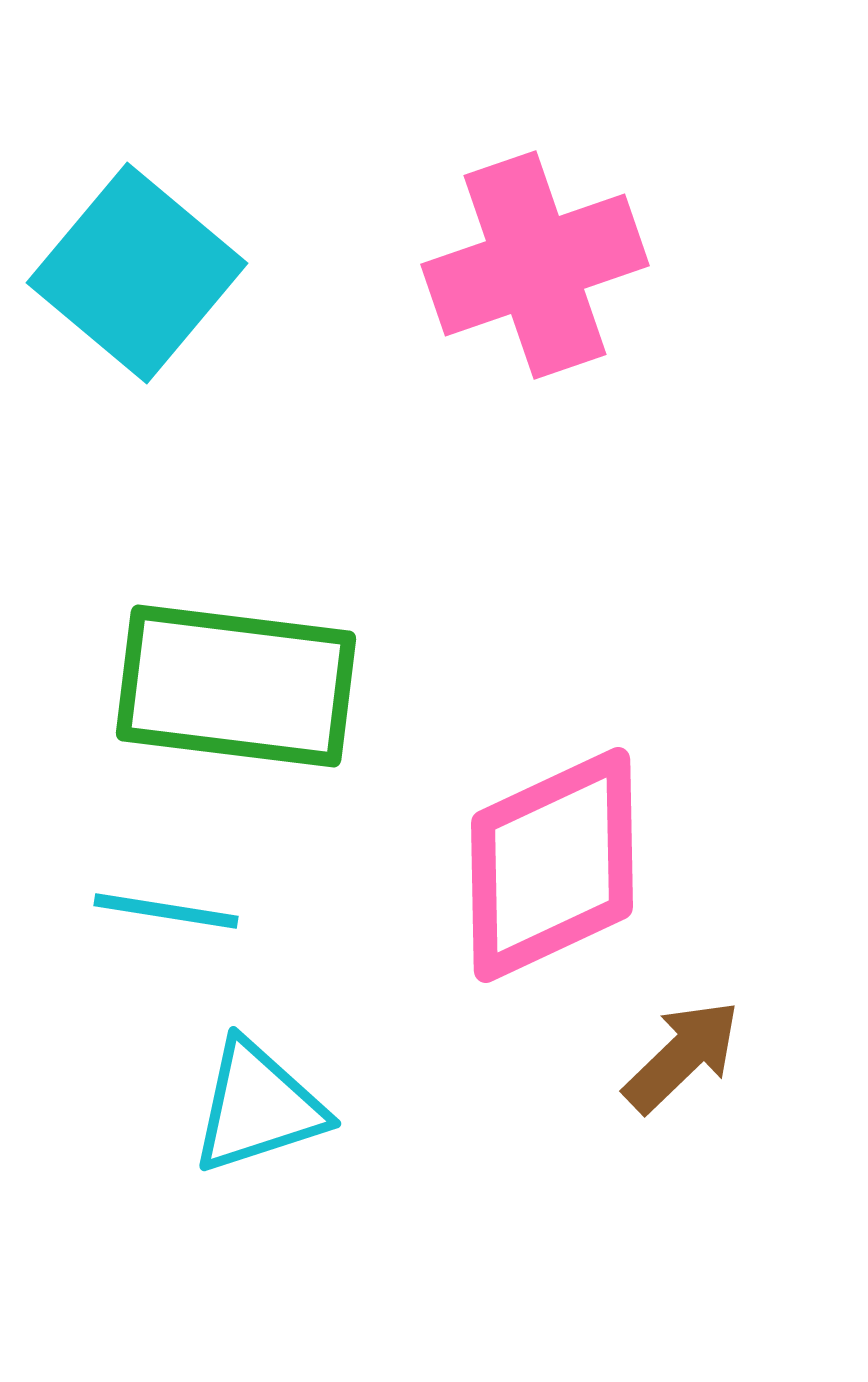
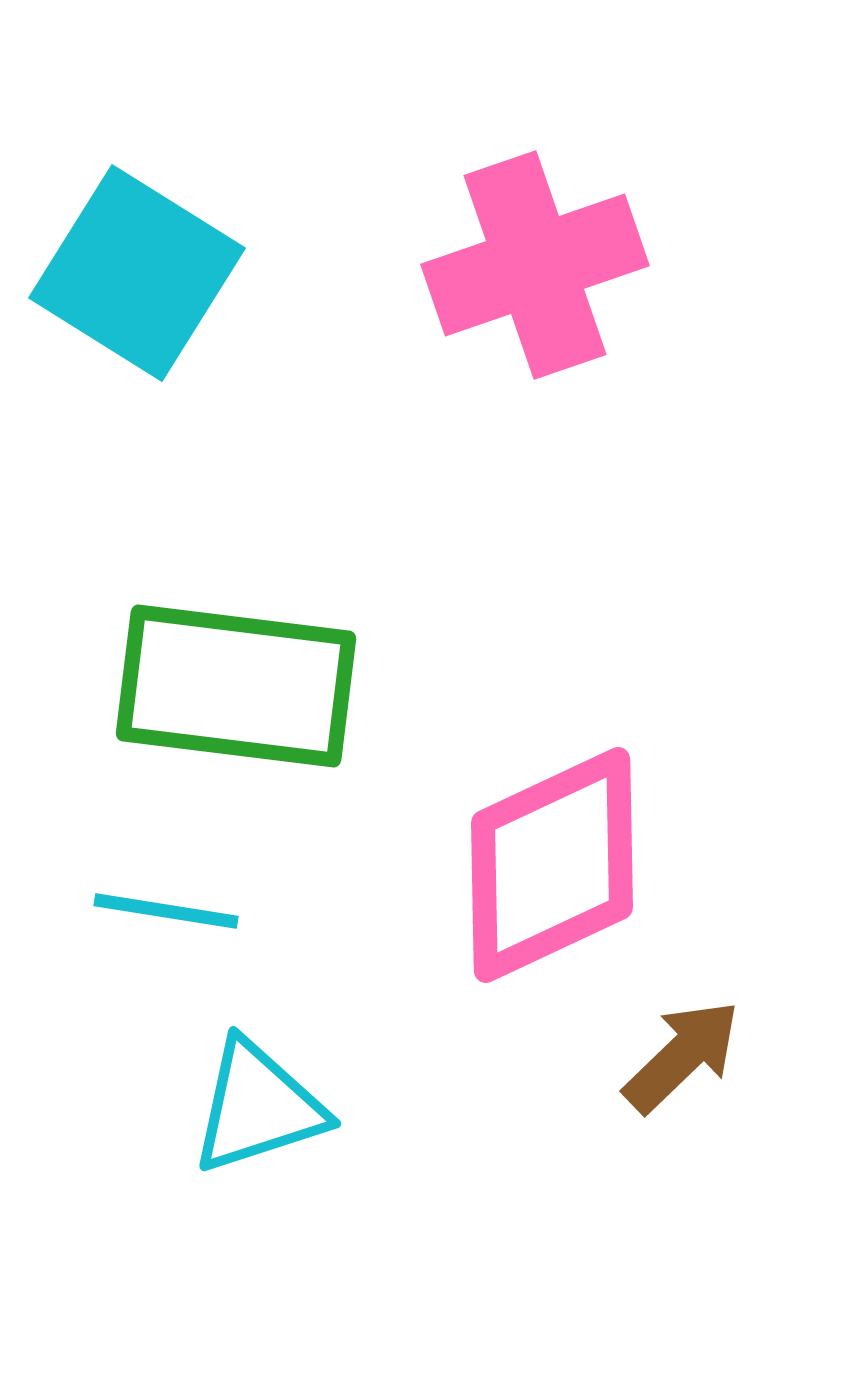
cyan square: rotated 8 degrees counterclockwise
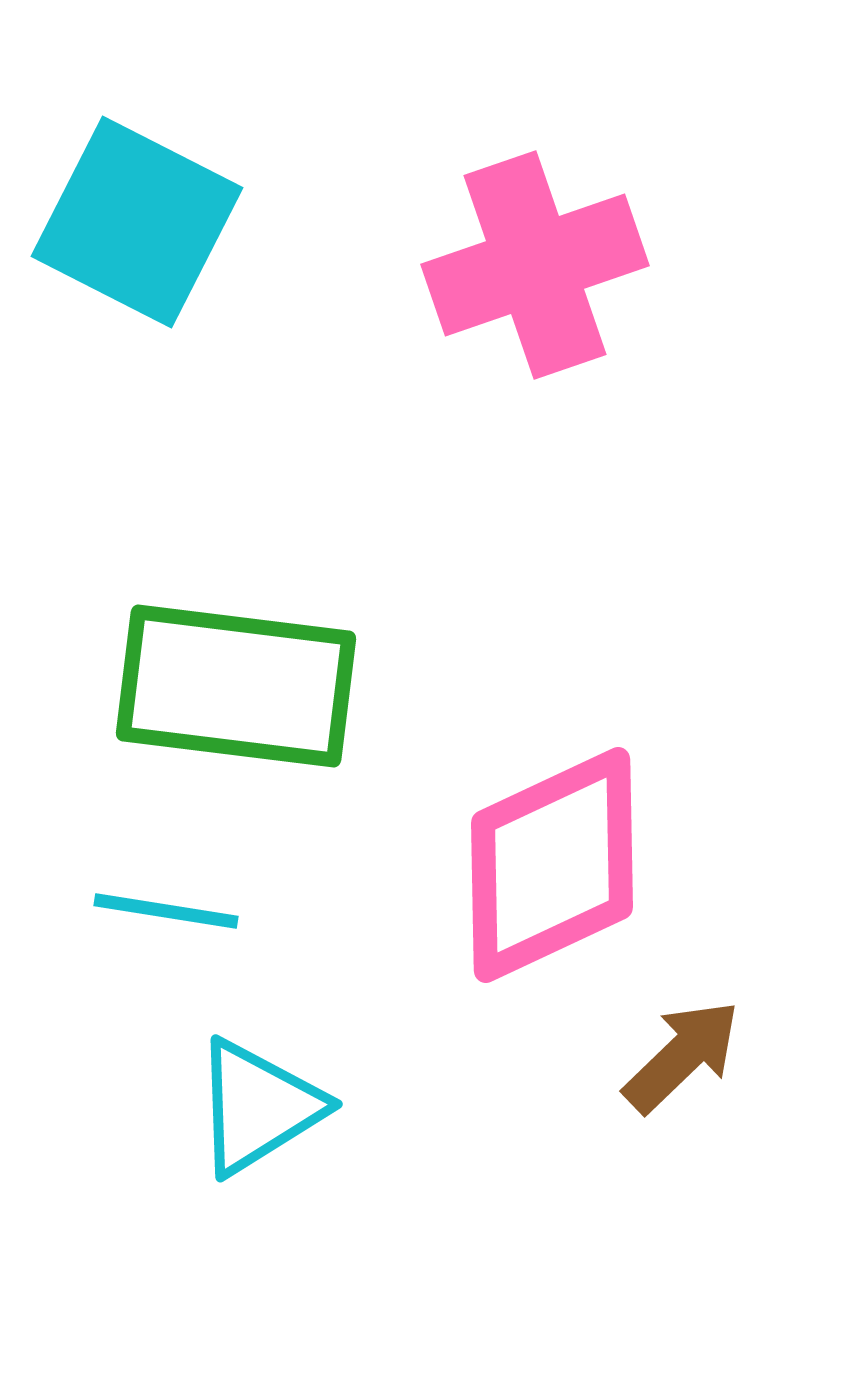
cyan square: moved 51 px up; rotated 5 degrees counterclockwise
cyan triangle: rotated 14 degrees counterclockwise
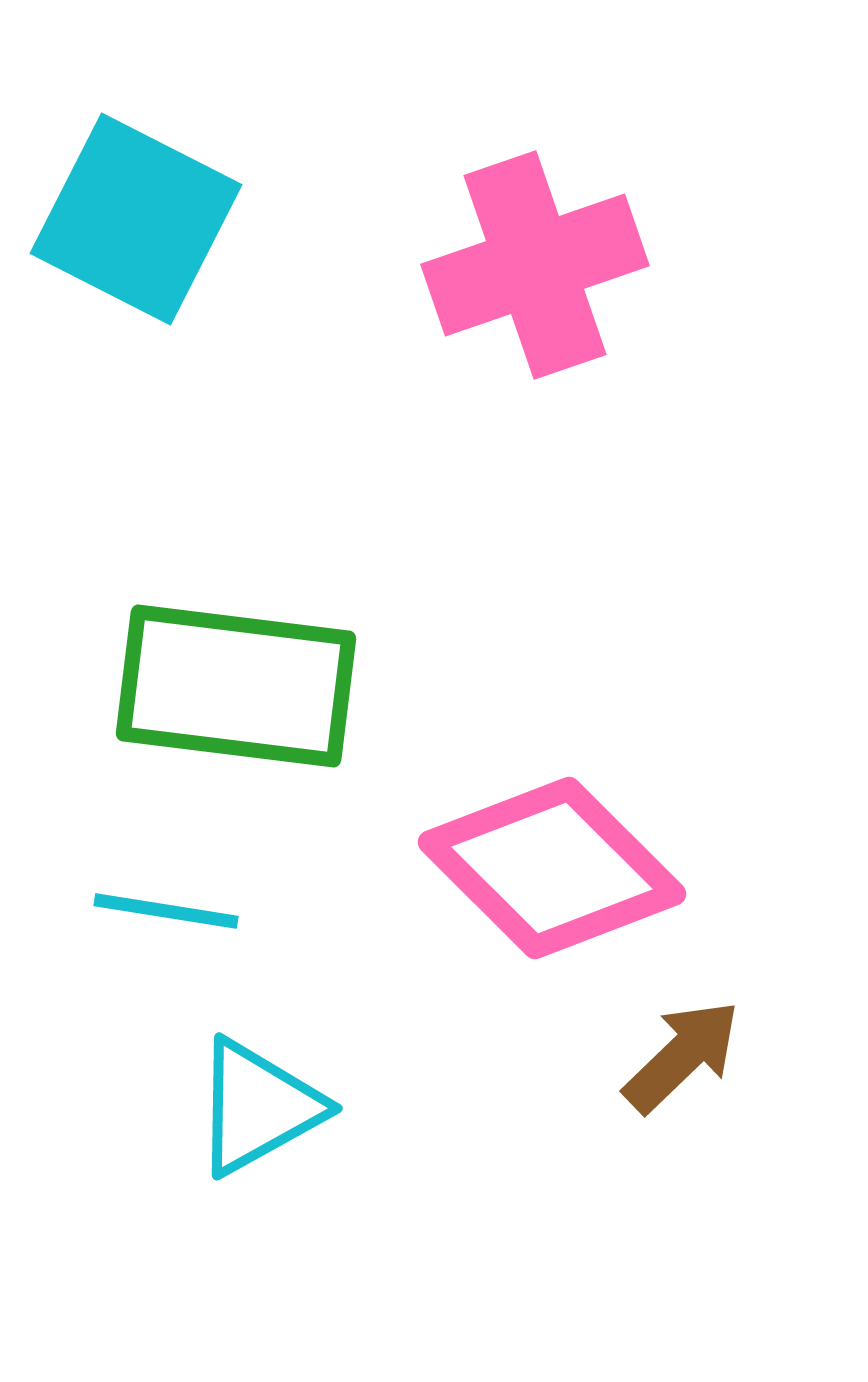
cyan square: moved 1 px left, 3 px up
pink diamond: moved 3 px down; rotated 70 degrees clockwise
cyan triangle: rotated 3 degrees clockwise
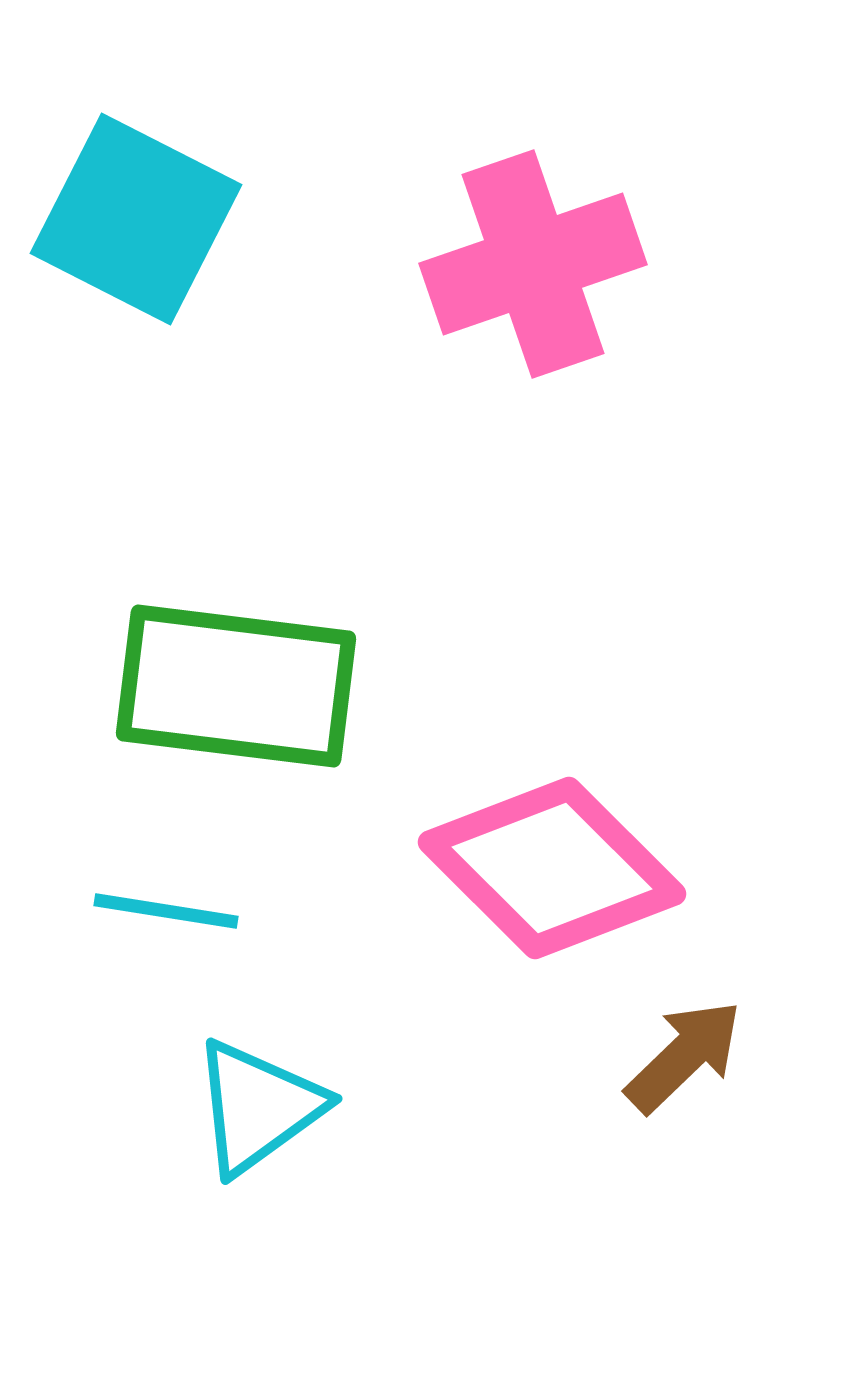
pink cross: moved 2 px left, 1 px up
brown arrow: moved 2 px right
cyan triangle: rotated 7 degrees counterclockwise
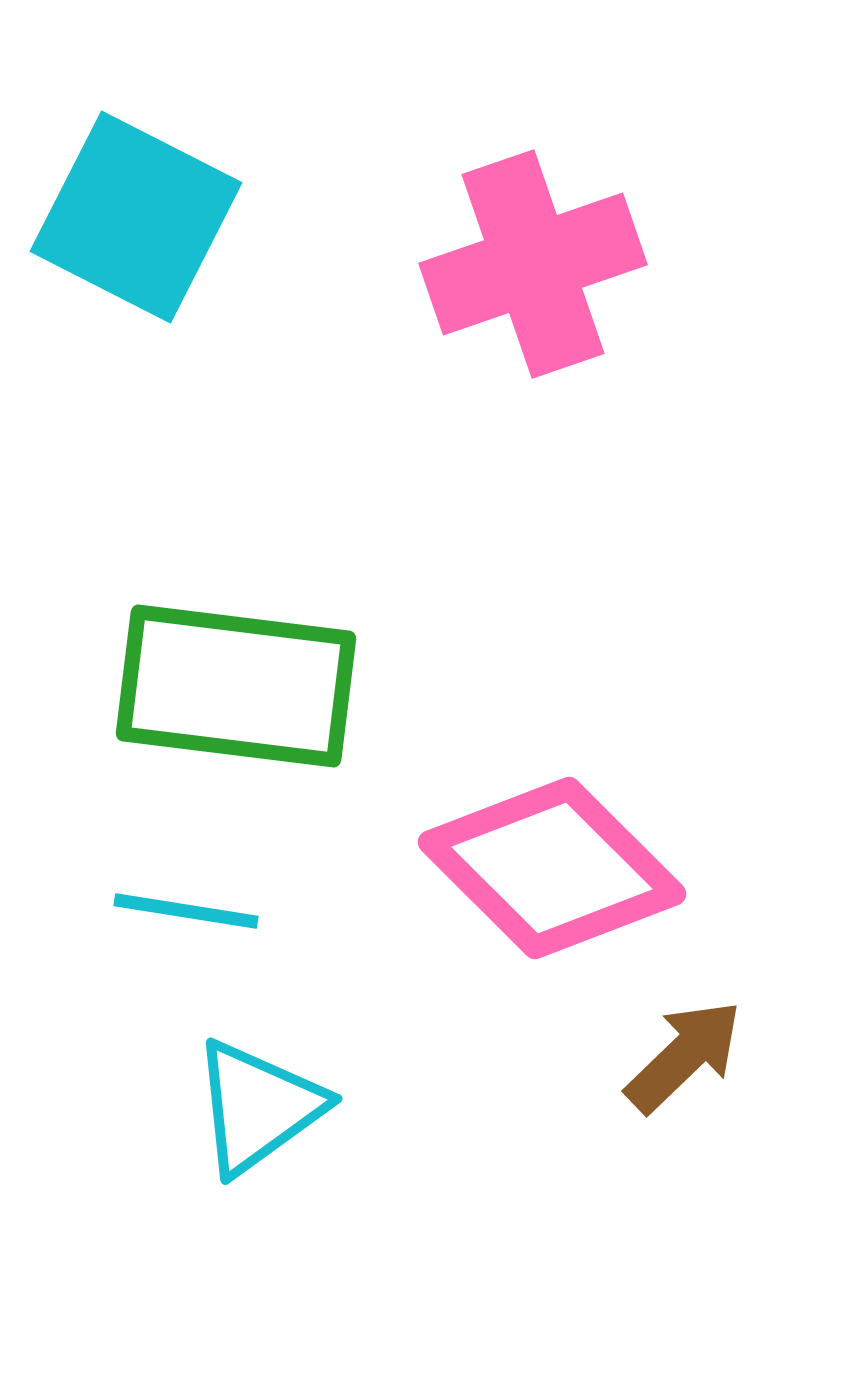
cyan square: moved 2 px up
cyan line: moved 20 px right
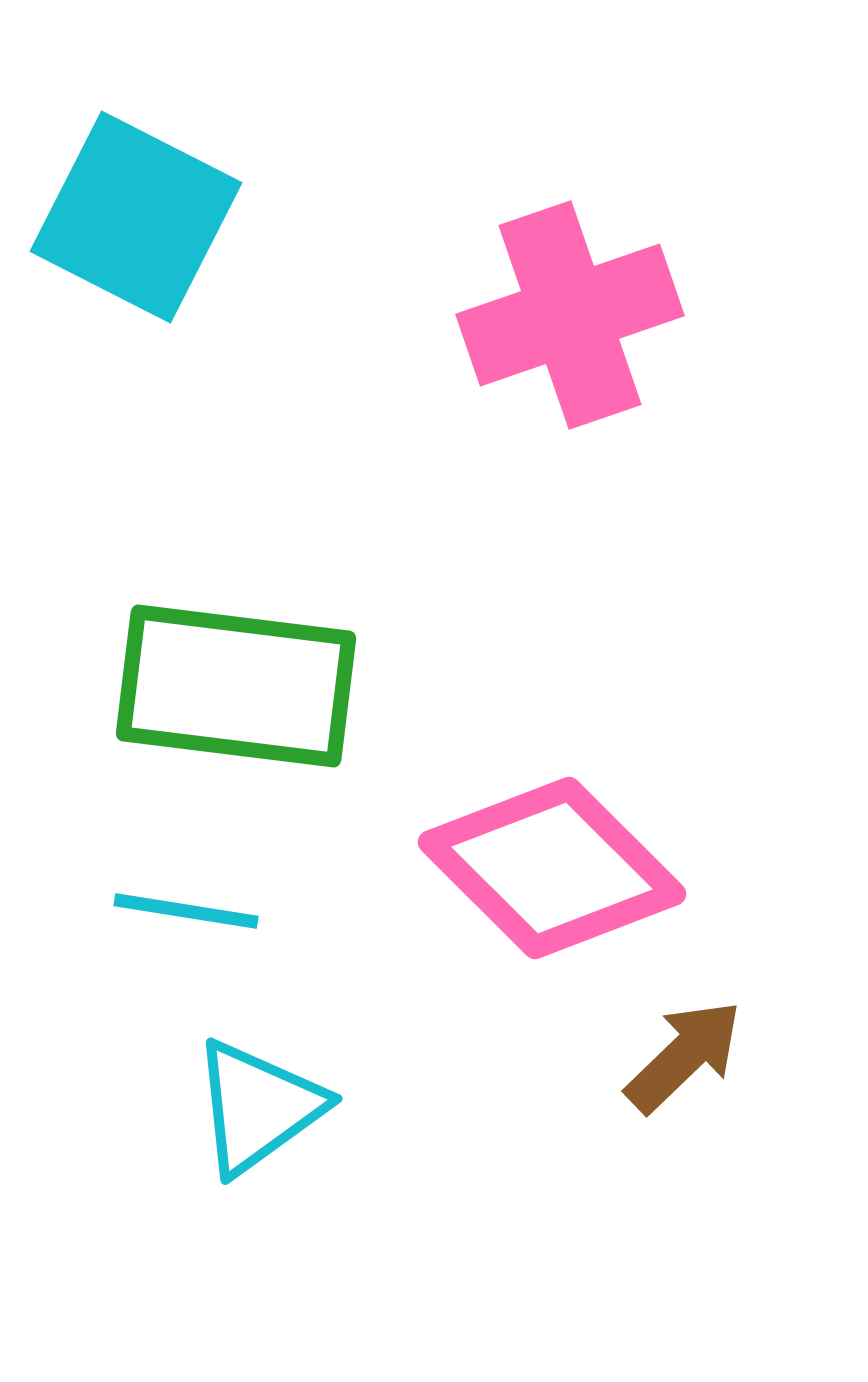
pink cross: moved 37 px right, 51 px down
